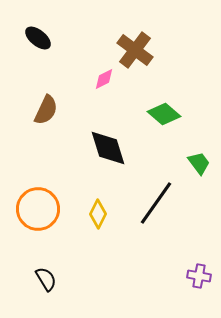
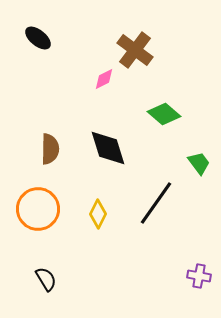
brown semicircle: moved 4 px right, 39 px down; rotated 24 degrees counterclockwise
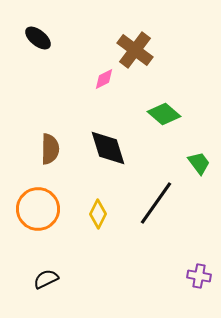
black semicircle: rotated 85 degrees counterclockwise
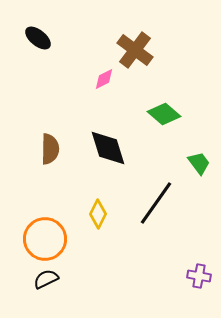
orange circle: moved 7 px right, 30 px down
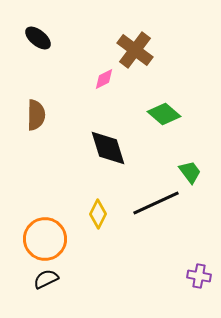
brown semicircle: moved 14 px left, 34 px up
green trapezoid: moved 9 px left, 9 px down
black line: rotated 30 degrees clockwise
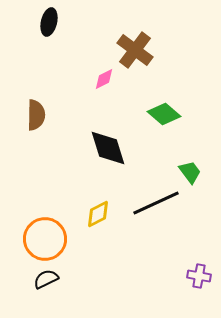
black ellipse: moved 11 px right, 16 px up; rotated 64 degrees clockwise
yellow diamond: rotated 36 degrees clockwise
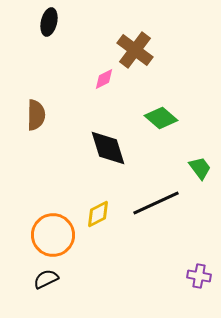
green diamond: moved 3 px left, 4 px down
green trapezoid: moved 10 px right, 4 px up
orange circle: moved 8 px right, 4 px up
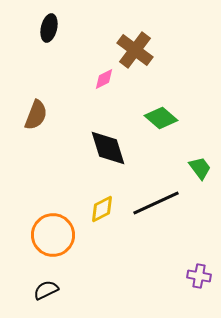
black ellipse: moved 6 px down
brown semicircle: rotated 20 degrees clockwise
yellow diamond: moved 4 px right, 5 px up
black semicircle: moved 11 px down
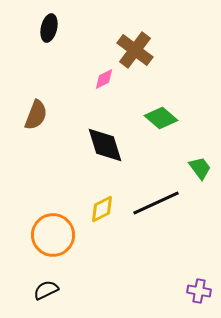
black diamond: moved 3 px left, 3 px up
purple cross: moved 15 px down
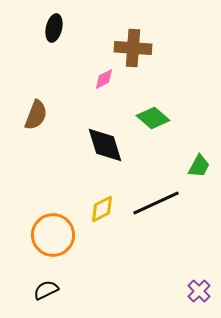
black ellipse: moved 5 px right
brown cross: moved 2 px left, 2 px up; rotated 33 degrees counterclockwise
green diamond: moved 8 px left
green trapezoid: moved 1 px left, 2 px up; rotated 65 degrees clockwise
purple cross: rotated 35 degrees clockwise
